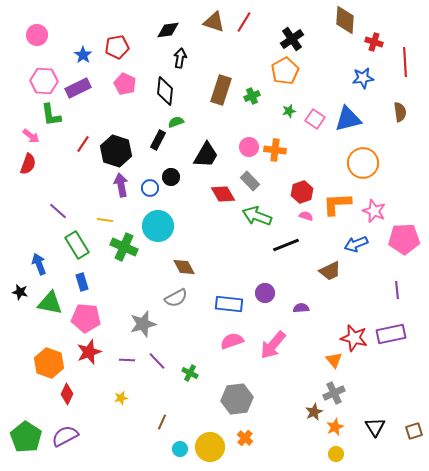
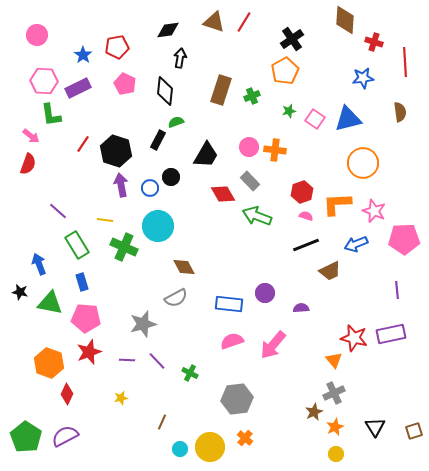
black line at (286, 245): moved 20 px right
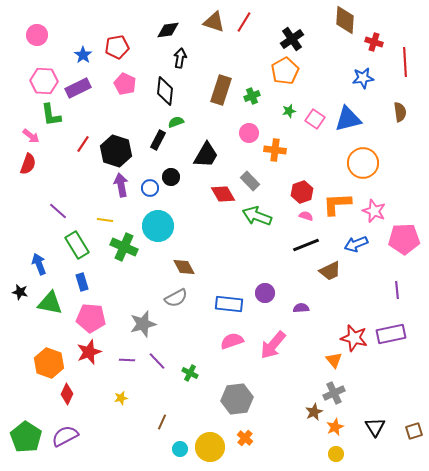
pink circle at (249, 147): moved 14 px up
pink pentagon at (86, 318): moved 5 px right
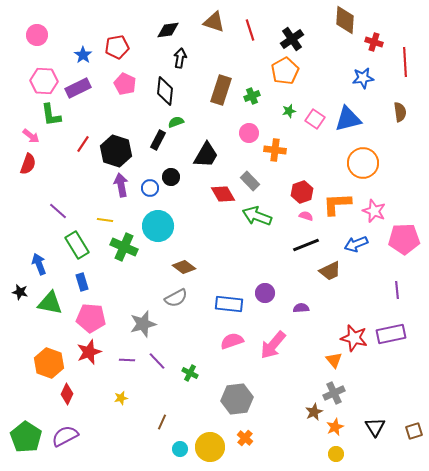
red line at (244, 22): moved 6 px right, 8 px down; rotated 50 degrees counterclockwise
brown diamond at (184, 267): rotated 25 degrees counterclockwise
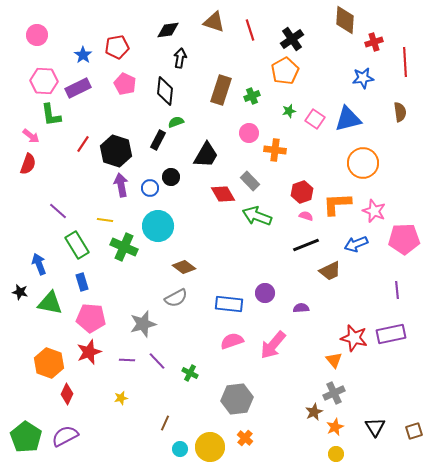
red cross at (374, 42): rotated 36 degrees counterclockwise
brown line at (162, 422): moved 3 px right, 1 px down
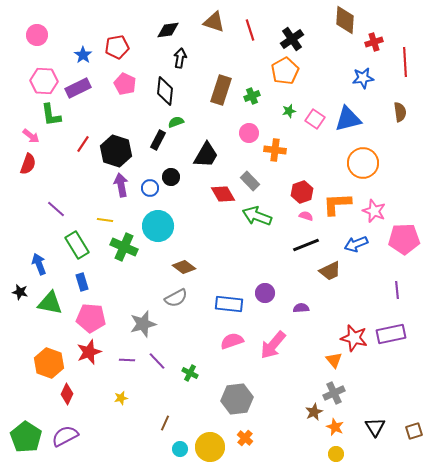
purple line at (58, 211): moved 2 px left, 2 px up
orange star at (335, 427): rotated 24 degrees counterclockwise
